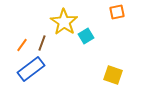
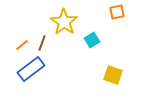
cyan square: moved 6 px right, 4 px down
orange line: rotated 16 degrees clockwise
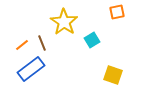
brown line: rotated 42 degrees counterclockwise
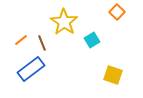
orange square: rotated 35 degrees counterclockwise
orange line: moved 1 px left, 5 px up
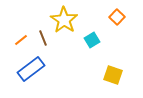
orange square: moved 5 px down
yellow star: moved 2 px up
brown line: moved 1 px right, 5 px up
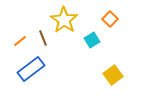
orange square: moved 7 px left, 2 px down
orange line: moved 1 px left, 1 px down
yellow square: rotated 36 degrees clockwise
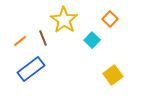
cyan square: rotated 14 degrees counterclockwise
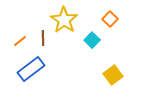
brown line: rotated 21 degrees clockwise
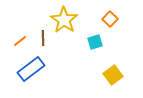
cyan square: moved 3 px right, 2 px down; rotated 28 degrees clockwise
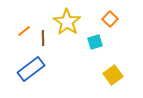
yellow star: moved 3 px right, 2 px down
orange line: moved 4 px right, 10 px up
